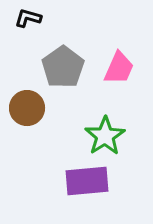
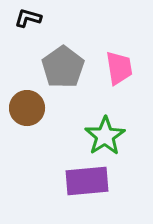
pink trapezoid: rotated 33 degrees counterclockwise
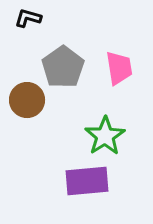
brown circle: moved 8 px up
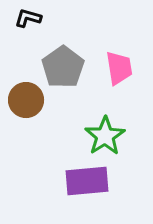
brown circle: moved 1 px left
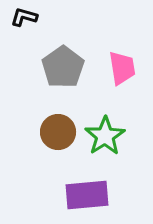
black L-shape: moved 4 px left, 1 px up
pink trapezoid: moved 3 px right
brown circle: moved 32 px right, 32 px down
purple rectangle: moved 14 px down
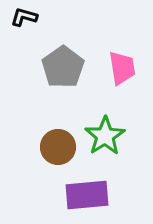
brown circle: moved 15 px down
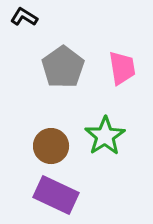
black L-shape: rotated 16 degrees clockwise
brown circle: moved 7 px left, 1 px up
purple rectangle: moved 31 px left; rotated 30 degrees clockwise
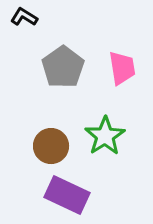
purple rectangle: moved 11 px right
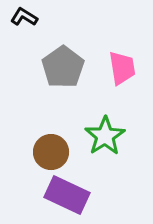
brown circle: moved 6 px down
